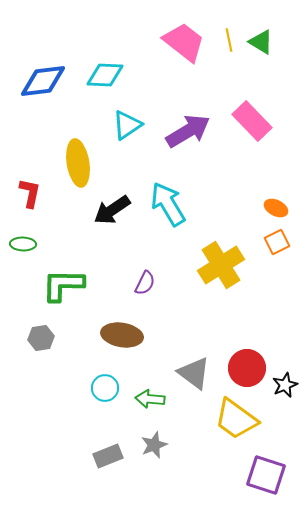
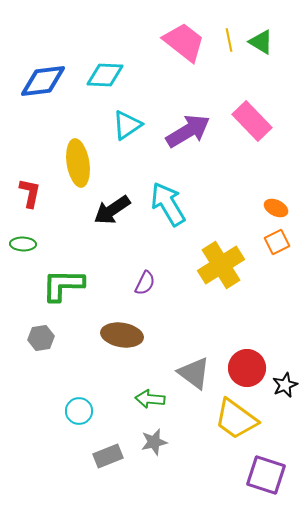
cyan circle: moved 26 px left, 23 px down
gray star: moved 3 px up; rotated 8 degrees clockwise
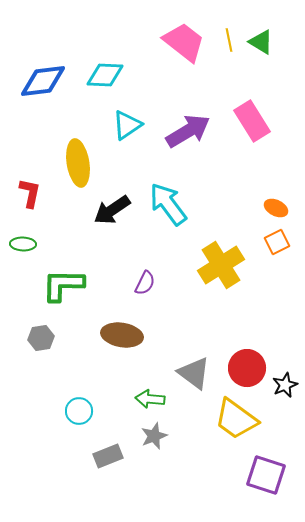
pink rectangle: rotated 12 degrees clockwise
cyan arrow: rotated 6 degrees counterclockwise
gray star: moved 6 px up; rotated 8 degrees counterclockwise
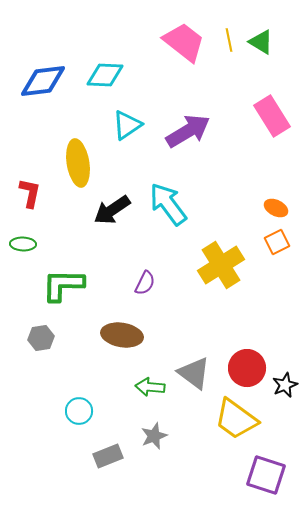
pink rectangle: moved 20 px right, 5 px up
green arrow: moved 12 px up
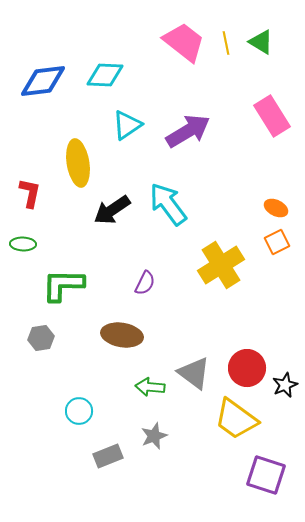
yellow line: moved 3 px left, 3 px down
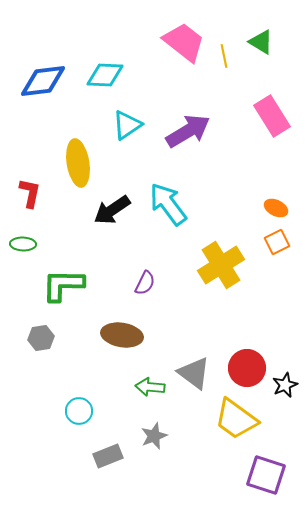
yellow line: moved 2 px left, 13 px down
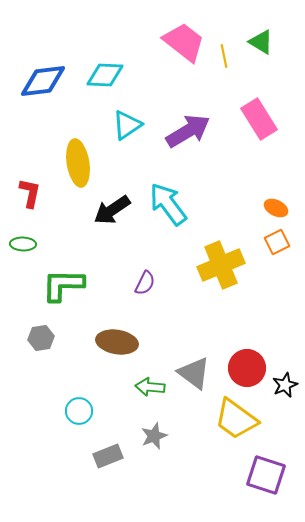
pink rectangle: moved 13 px left, 3 px down
yellow cross: rotated 9 degrees clockwise
brown ellipse: moved 5 px left, 7 px down
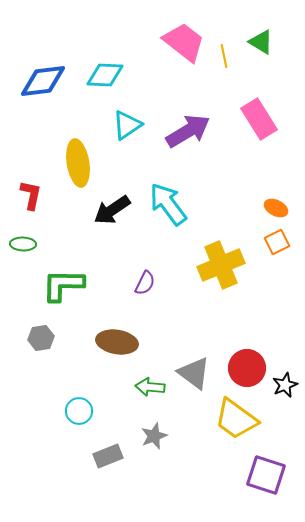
red L-shape: moved 1 px right, 2 px down
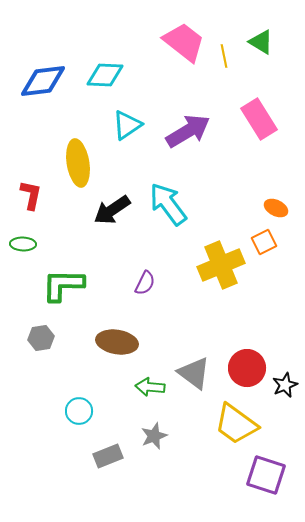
orange square: moved 13 px left
yellow trapezoid: moved 5 px down
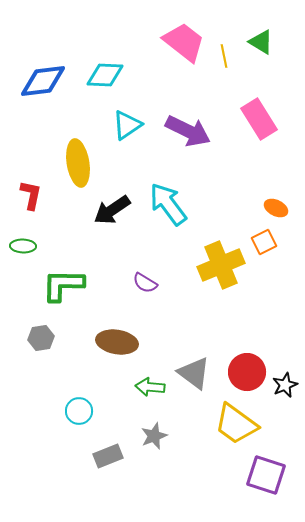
purple arrow: rotated 57 degrees clockwise
green ellipse: moved 2 px down
purple semicircle: rotated 95 degrees clockwise
red circle: moved 4 px down
